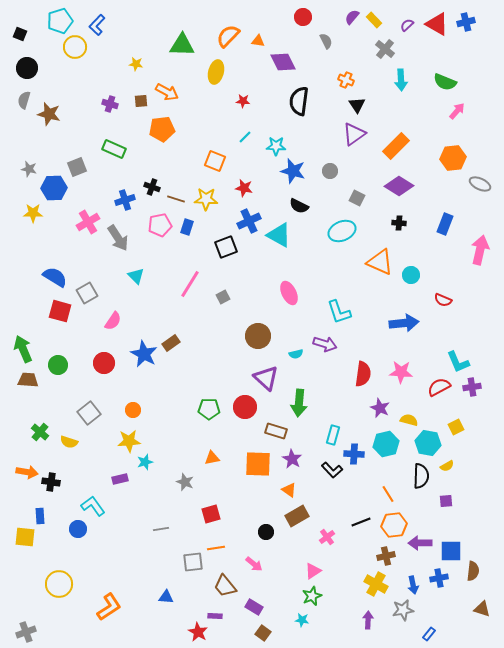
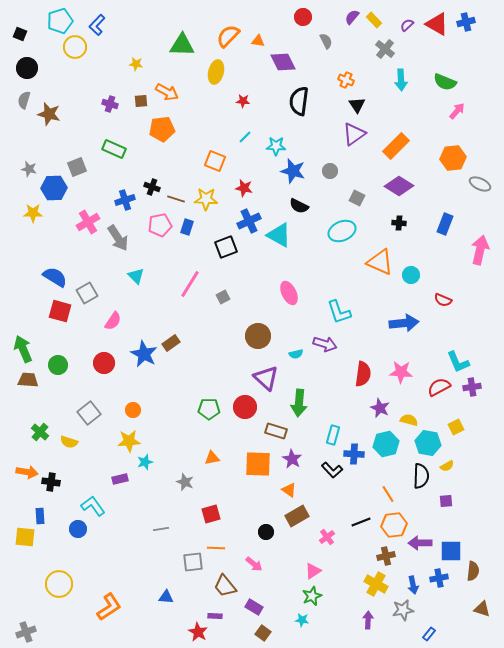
orange line at (216, 548): rotated 12 degrees clockwise
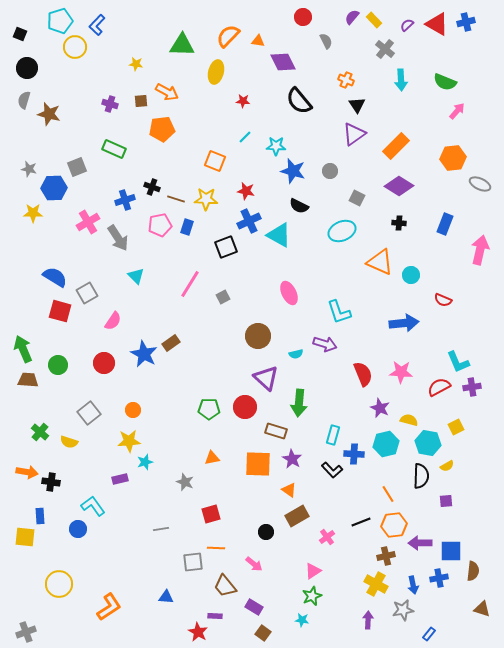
black semicircle at (299, 101): rotated 48 degrees counterclockwise
red star at (244, 188): moved 2 px right, 3 px down
red semicircle at (363, 374): rotated 30 degrees counterclockwise
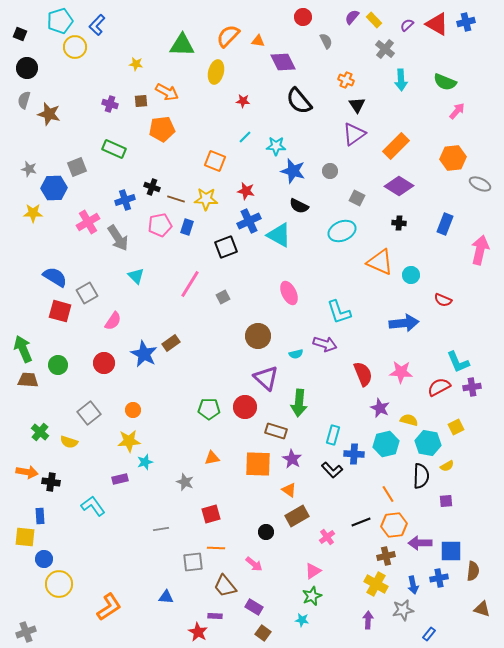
blue circle at (78, 529): moved 34 px left, 30 px down
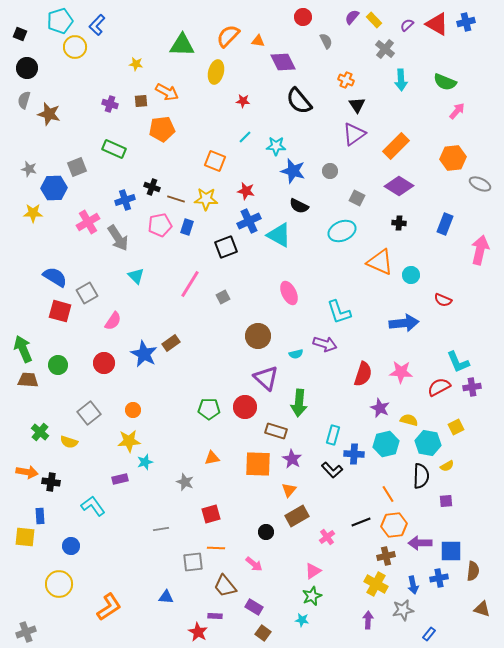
red semicircle at (363, 374): rotated 40 degrees clockwise
orange triangle at (289, 490): rotated 35 degrees clockwise
blue circle at (44, 559): moved 27 px right, 13 px up
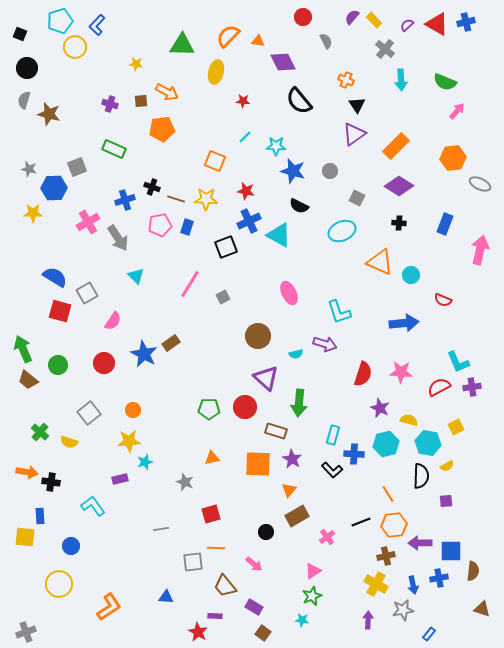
brown trapezoid at (28, 380): rotated 145 degrees counterclockwise
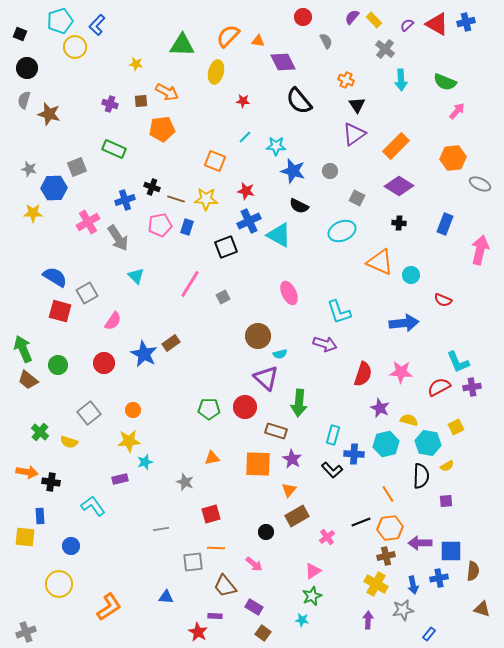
cyan semicircle at (296, 354): moved 16 px left
orange hexagon at (394, 525): moved 4 px left, 3 px down
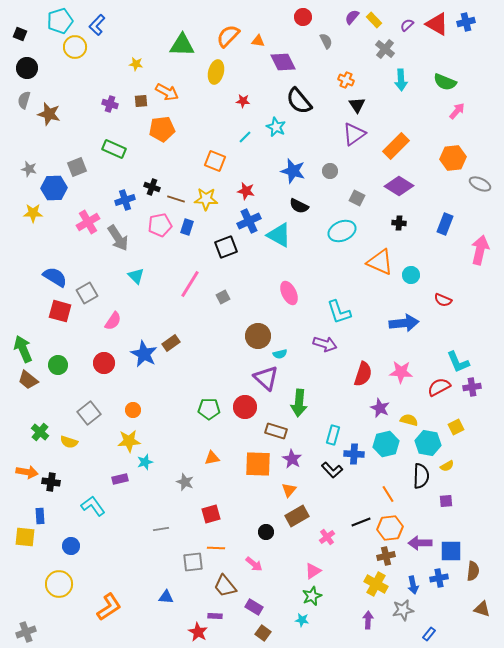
cyan star at (276, 146): moved 19 px up; rotated 24 degrees clockwise
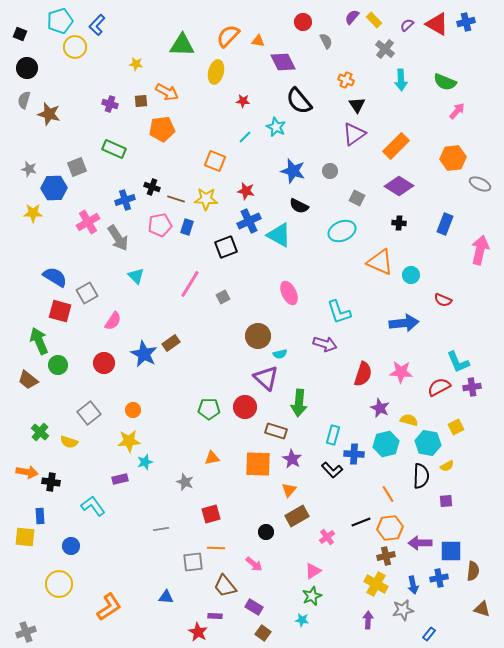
red circle at (303, 17): moved 5 px down
green arrow at (23, 349): moved 16 px right, 8 px up
